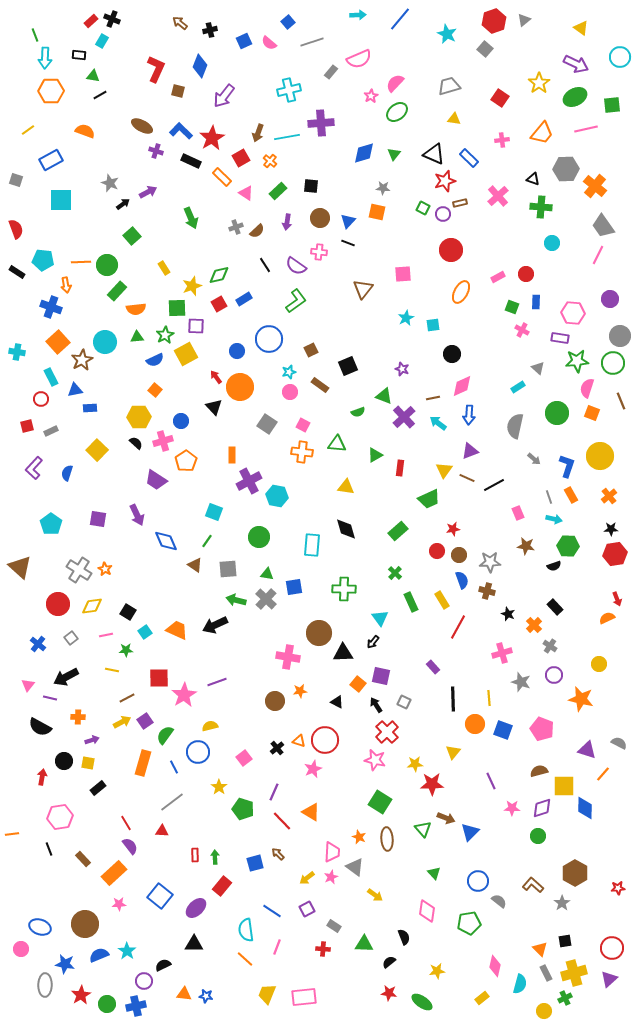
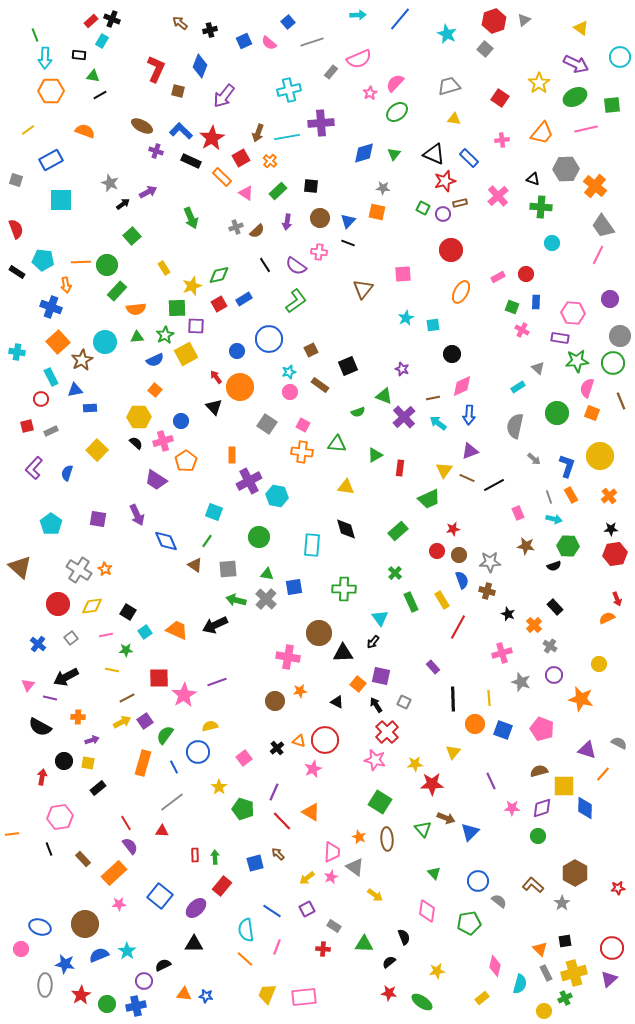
pink star at (371, 96): moved 1 px left, 3 px up
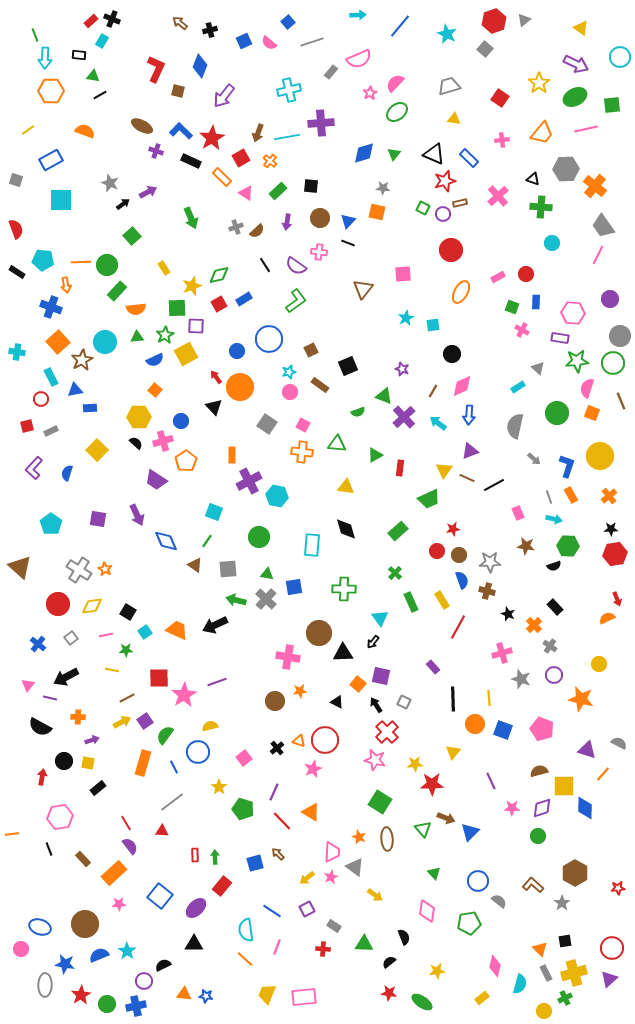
blue line at (400, 19): moved 7 px down
brown line at (433, 398): moved 7 px up; rotated 48 degrees counterclockwise
gray star at (521, 682): moved 3 px up
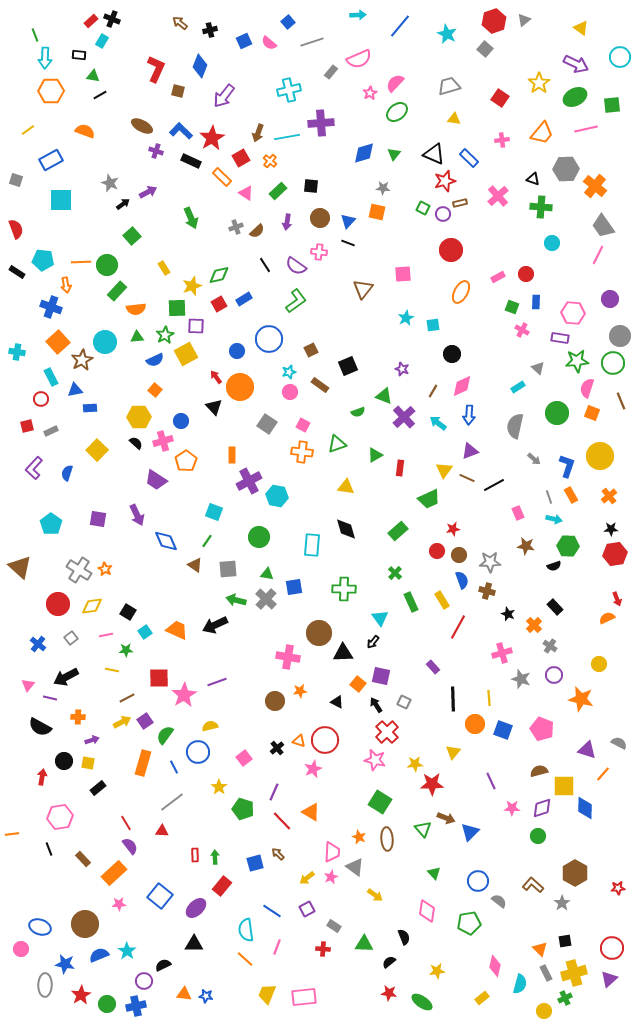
green triangle at (337, 444): rotated 24 degrees counterclockwise
